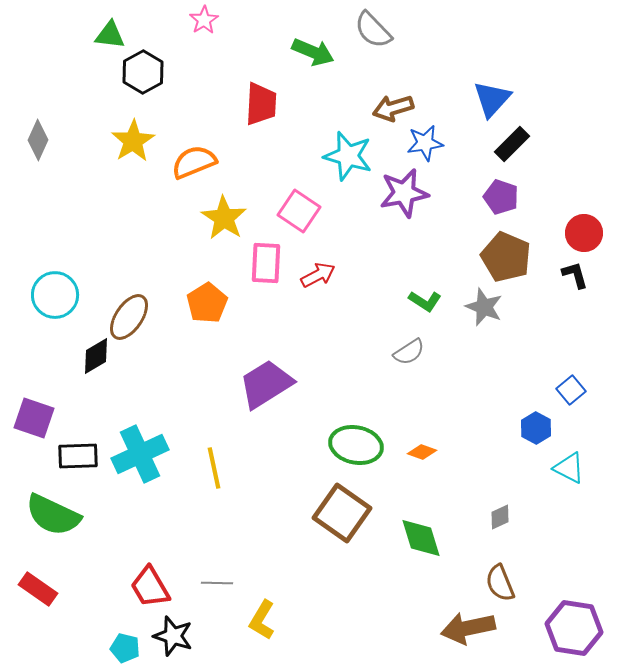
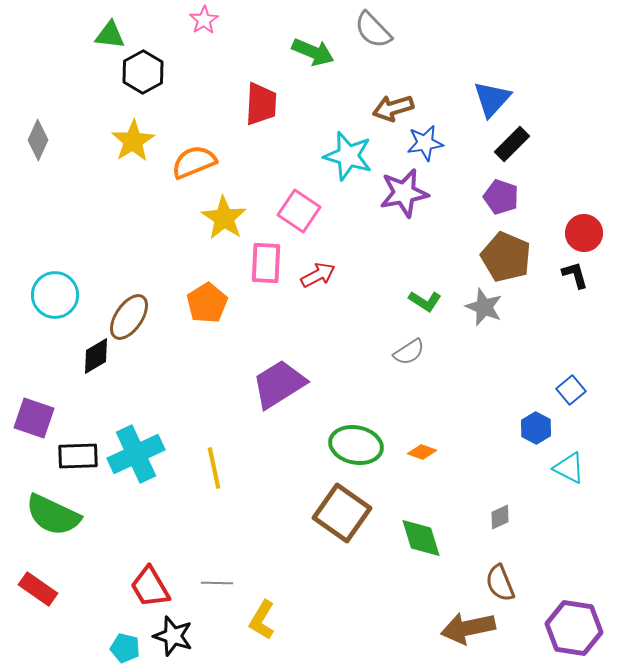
purple trapezoid at (266, 384): moved 13 px right
cyan cross at (140, 454): moved 4 px left
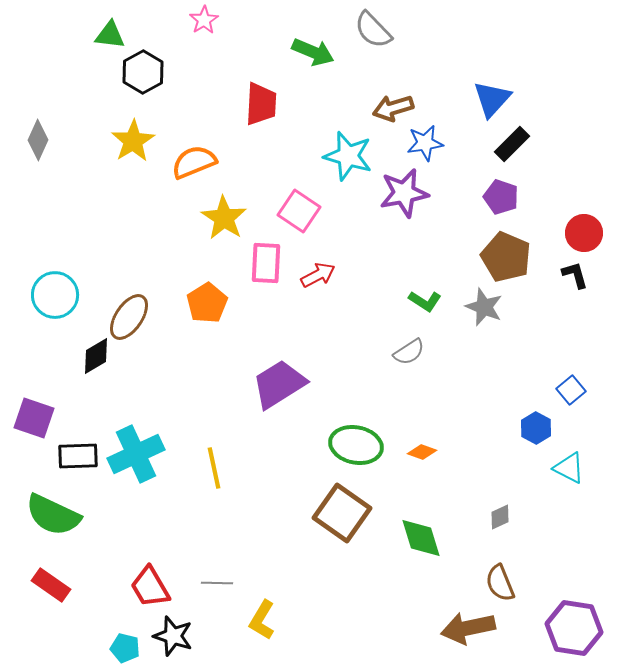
red rectangle at (38, 589): moved 13 px right, 4 px up
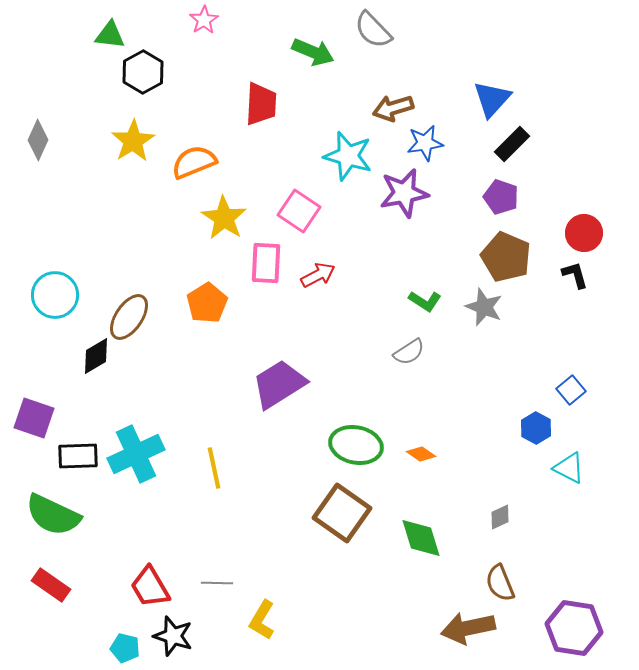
orange diamond at (422, 452): moved 1 px left, 2 px down; rotated 16 degrees clockwise
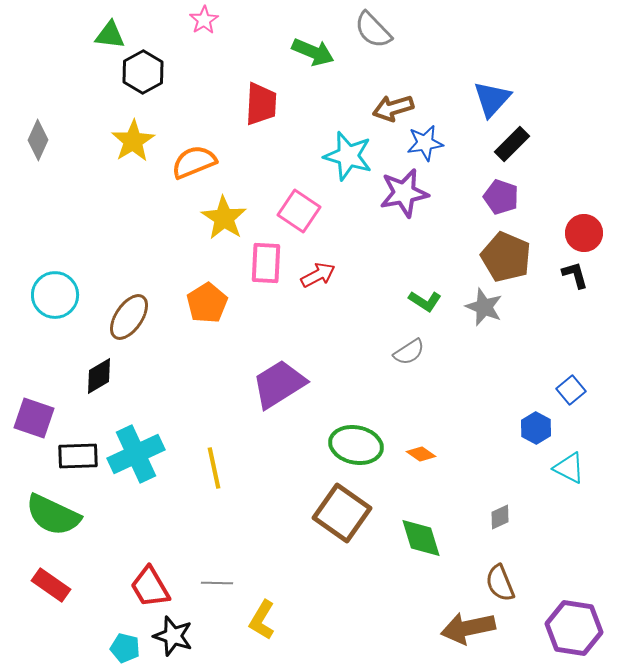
black diamond at (96, 356): moved 3 px right, 20 px down
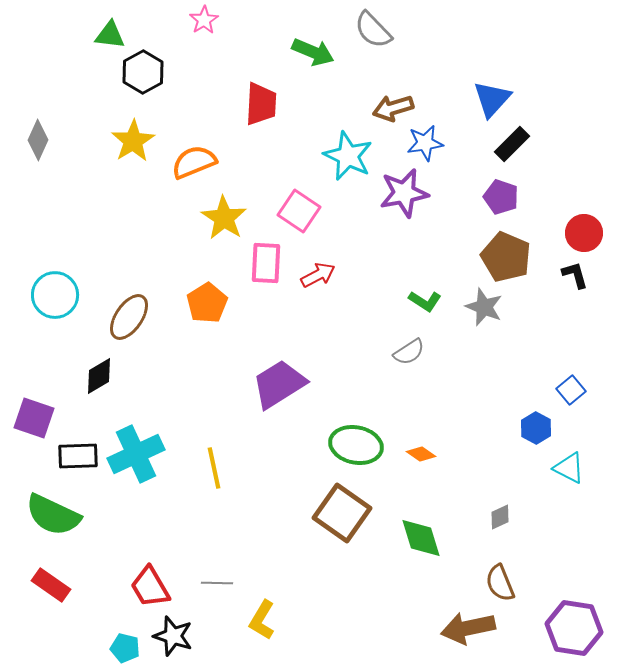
cyan star at (348, 156): rotated 9 degrees clockwise
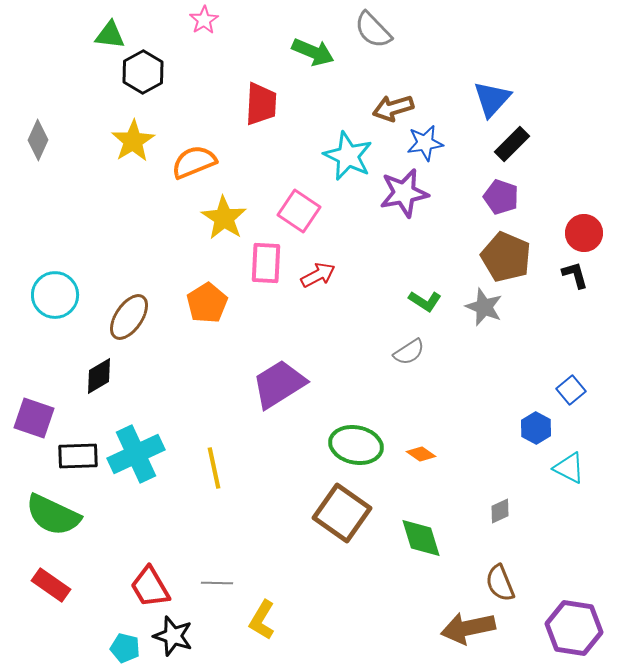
gray diamond at (500, 517): moved 6 px up
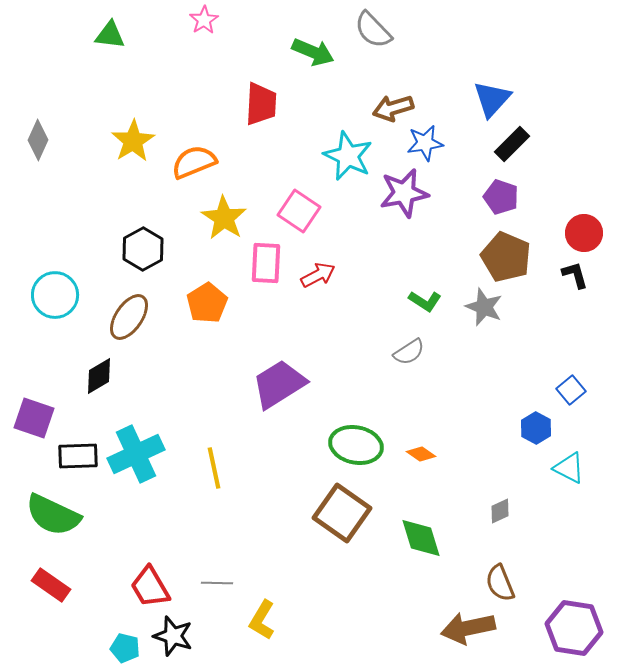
black hexagon at (143, 72): moved 177 px down
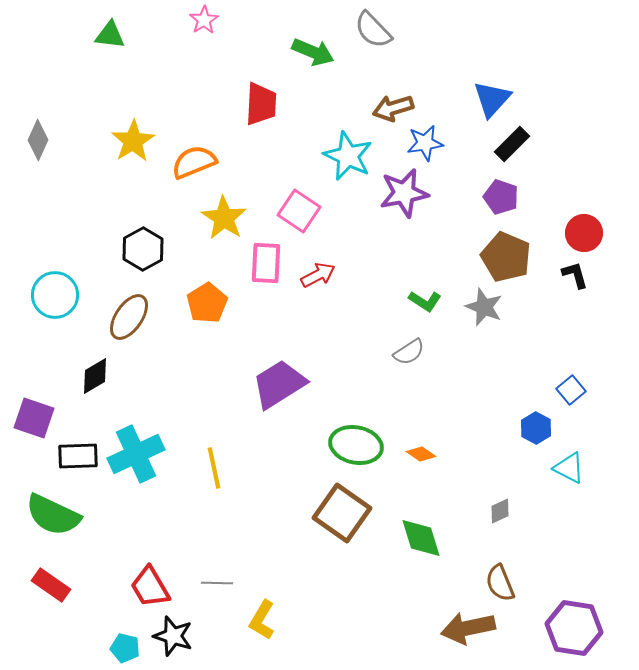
black diamond at (99, 376): moved 4 px left
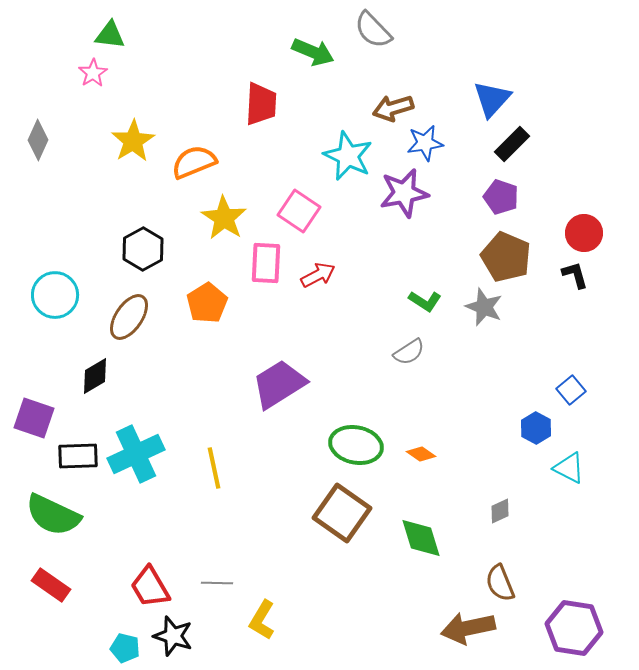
pink star at (204, 20): moved 111 px left, 53 px down
